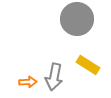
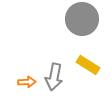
gray circle: moved 5 px right
orange arrow: moved 1 px left
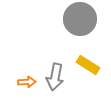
gray circle: moved 2 px left
gray arrow: moved 1 px right
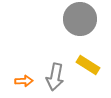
orange arrow: moved 3 px left, 1 px up
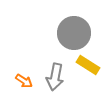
gray circle: moved 6 px left, 14 px down
orange arrow: rotated 36 degrees clockwise
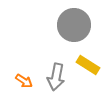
gray circle: moved 8 px up
gray arrow: moved 1 px right
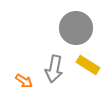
gray circle: moved 2 px right, 3 px down
gray arrow: moved 2 px left, 8 px up
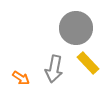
yellow rectangle: moved 2 px up; rotated 15 degrees clockwise
orange arrow: moved 3 px left, 3 px up
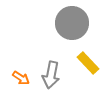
gray circle: moved 4 px left, 5 px up
gray arrow: moved 3 px left, 6 px down
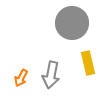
yellow rectangle: rotated 30 degrees clockwise
orange arrow: rotated 84 degrees clockwise
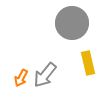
gray arrow: moved 6 px left; rotated 28 degrees clockwise
